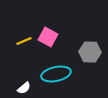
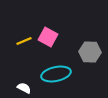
white semicircle: rotated 112 degrees counterclockwise
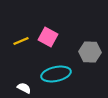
yellow line: moved 3 px left
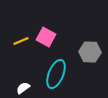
pink square: moved 2 px left
cyan ellipse: rotated 56 degrees counterclockwise
white semicircle: moved 1 px left; rotated 64 degrees counterclockwise
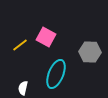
yellow line: moved 1 px left, 4 px down; rotated 14 degrees counterclockwise
white semicircle: rotated 40 degrees counterclockwise
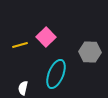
pink square: rotated 18 degrees clockwise
yellow line: rotated 21 degrees clockwise
